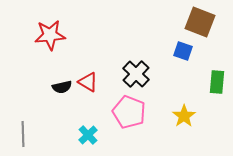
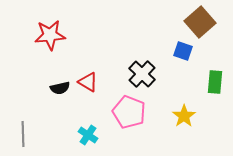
brown square: rotated 28 degrees clockwise
black cross: moved 6 px right
green rectangle: moved 2 px left
black semicircle: moved 2 px left, 1 px down
cyan cross: rotated 12 degrees counterclockwise
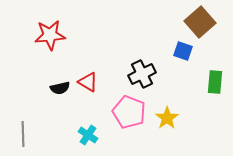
black cross: rotated 20 degrees clockwise
yellow star: moved 17 px left, 2 px down
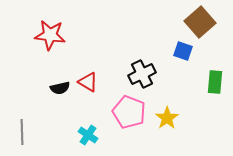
red star: rotated 12 degrees clockwise
gray line: moved 1 px left, 2 px up
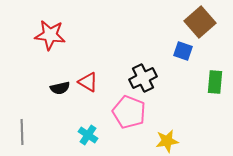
black cross: moved 1 px right, 4 px down
yellow star: moved 23 px down; rotated 25 degrees clockwise
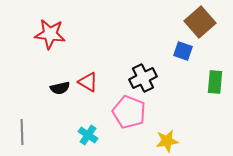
red star: moved 1 px up
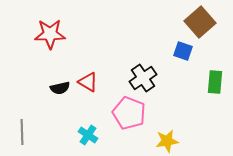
red star: rotated 8 degrees counterclockwise
black cross: rotated 8 degrees counterclockwise
pink pentagon: moved 1 px down
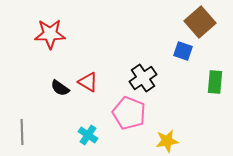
black semicircle: rotated 48 degrees clockwise
